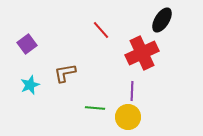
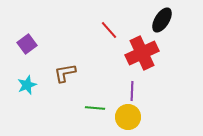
red line: moved 8 px right
cyan star: moved 3 px left
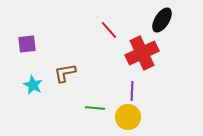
purple square: rotated 30 degrees clockwise
cyan star: moved 6 px right; rotated 24 degrees counterclockwise
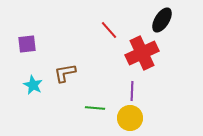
yellow circle: moved 2 px right, 1 px down
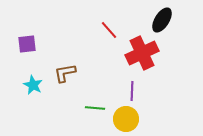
yellow circle: moved 4 px left, 1 px down
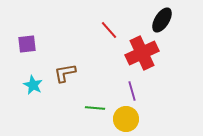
purple line: rotated 18 degrees counterclockwise
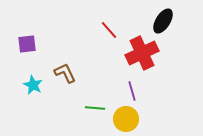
black ellipse: moved 1 px right, 1 px down
brown L-shape: rotated 75 degrees clockwise
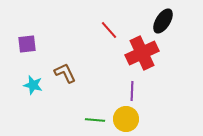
cyan star: rotated 12 degrees counterclockwise
purple line: rotated 18 degrees clockwise
green line: moved 12 px down
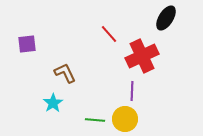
black ellipse: moved 3 px right, 3 px up
red line: moved 4 px down
red cross: moved 3 px down
cyan star: moved 20 px right, 18 px down; rotated 24 degrees clockwise
yellow circle: moved 1 px left
